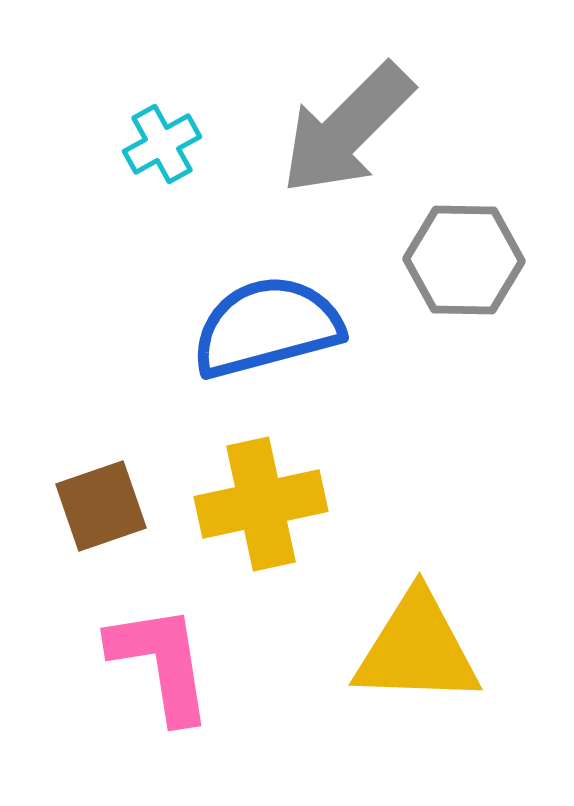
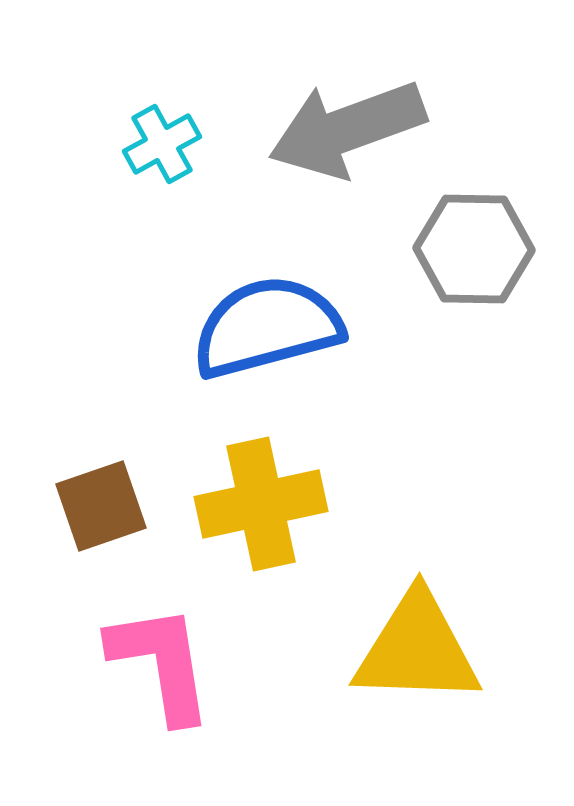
gray arrow: rotated 25 degrees clockwise
gray hexagon: moved 10 px right, 11 px up
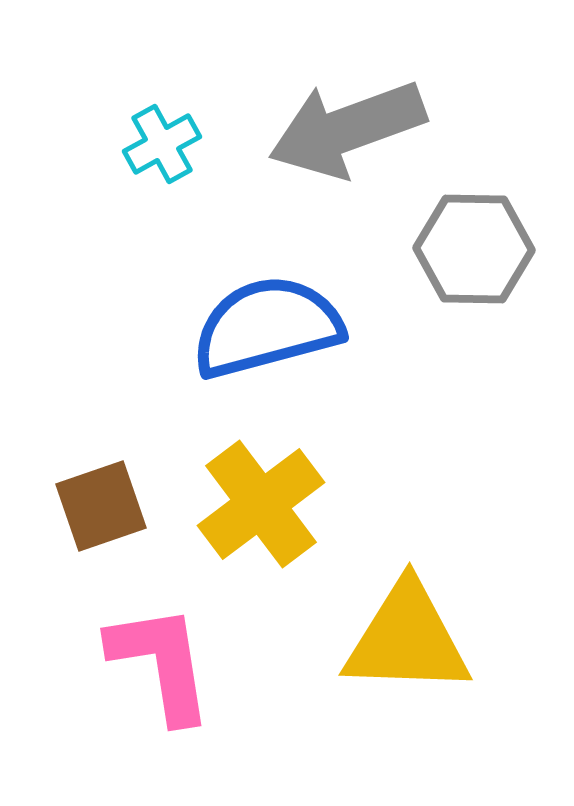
yellow cross: rotated 25 degrees counterclockwise
yellow triangle: moved 10 px left, 10 px up
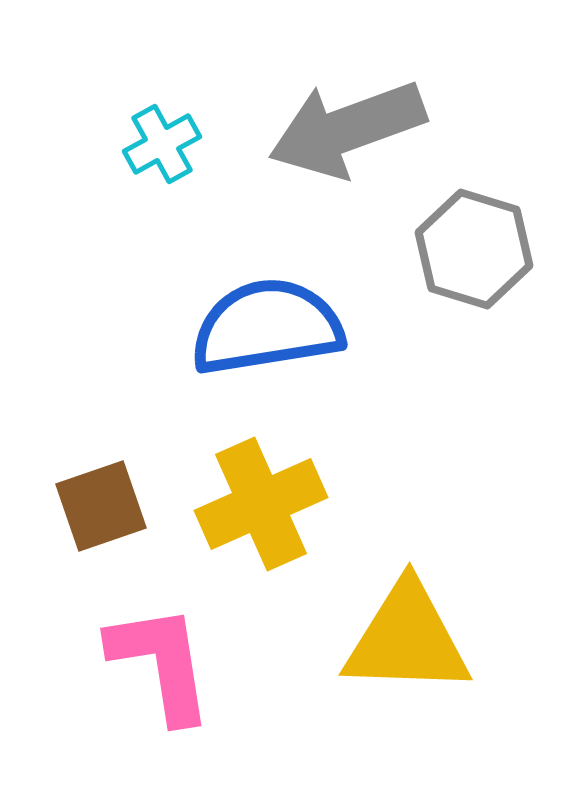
gray hexagon: rotated 16 degrees clockwise
blue semicircle: rotated 6 degrees clockwise
yellow cross: rotated 13 degrees clockwise
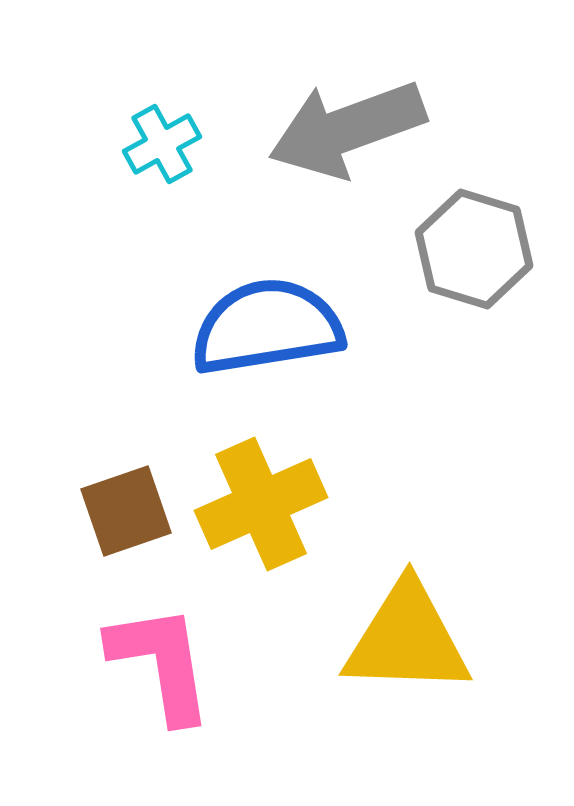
brown square: moved 25 px right, 5 px down
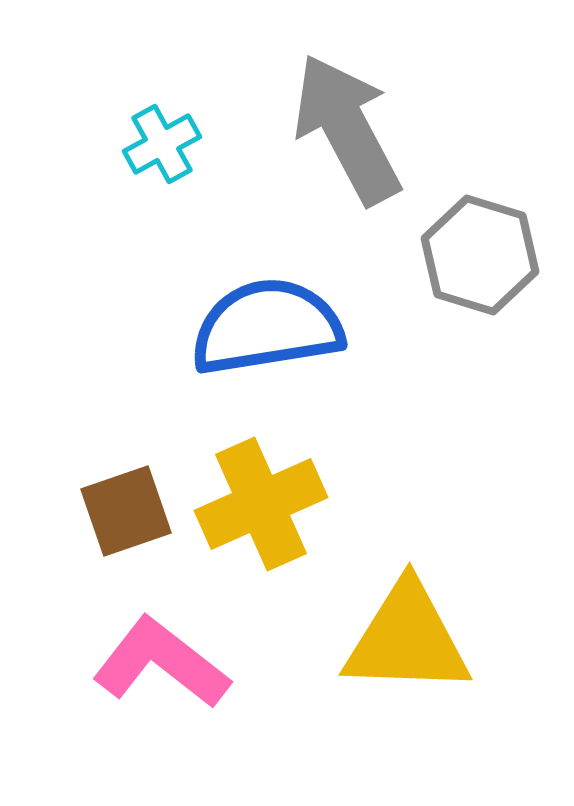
gray arrow: rotated 82 degrees clockwise
gray hexagon: moved 6 px right, 6 px down
pink L-shape: rotated 43 degrees counterclockwise
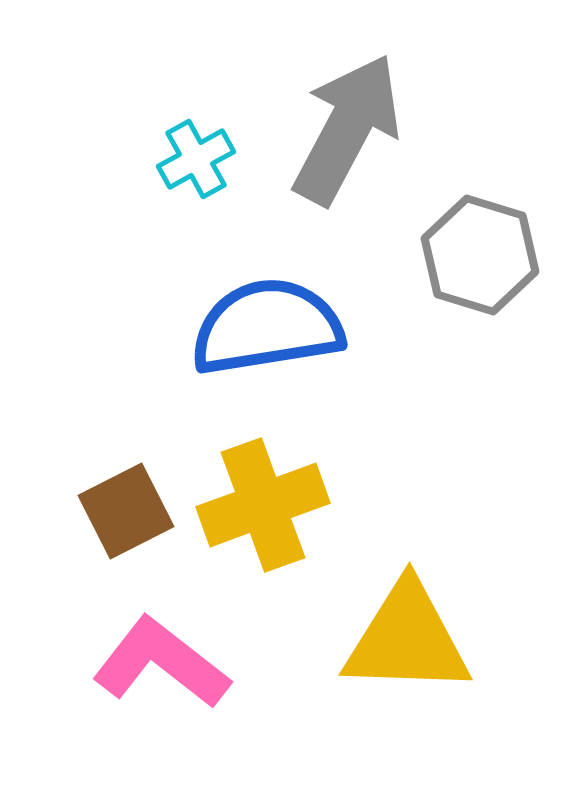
gray arrow: rotated 56 degrees clockwise
cyan cross: moved 34 px right, 15 px down
yellow cross: moved 2 px right, 1 px down; rotated 4 degrees clockwise
brown square: rotated 8 degrees counterclockwise
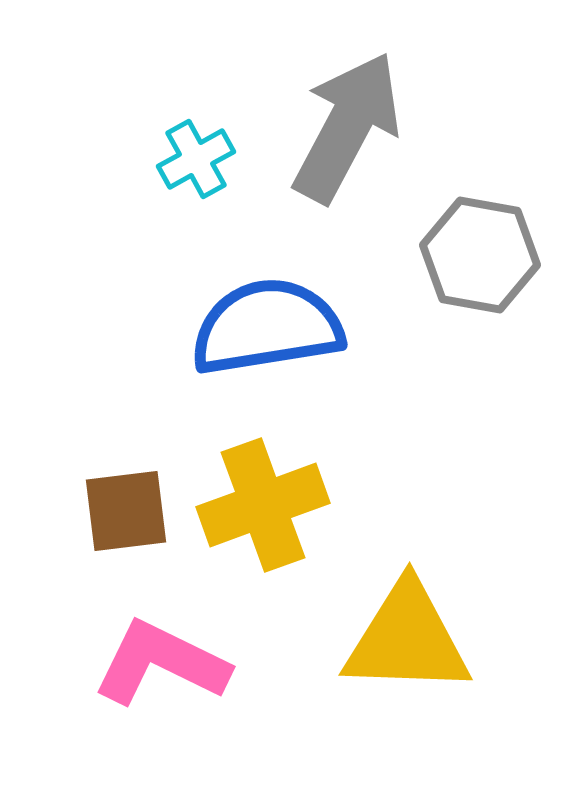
gray arrow: moved 2 px up
gray hexagon: rotated 7 degrees counterclockwise
brown square: rotated 20 degrees clockwise
pink L-shape: rotated 12 degrees counterclockwise
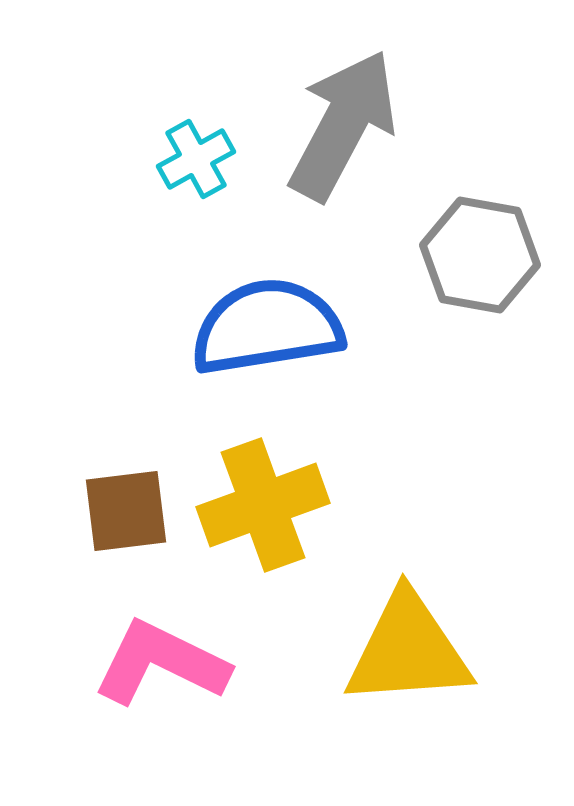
gray arrow: moved 4 px left, 2 px up
yellow triangle: moved 1 px right, 11 px down; rotated 6 degrees counterclockwise
